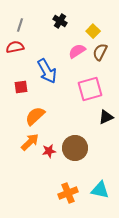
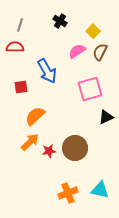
red semicircle: rotated 12 degrees clockwise
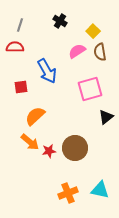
brown semicircle: rotated 36 degrees counterclockwise
black triangle: rotated 14 degrees counterclockwise
orange arrow: rotated 84 degrees clockwise
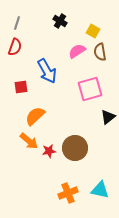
gray line: moved 3 px left, 2 px up
yellow square: rotated 16 degrees counterclockwise
red semicircle: rotated 108 degrees clockwise
black triangle: moved 2 px right
orange arrow: moved 1 px left, 1 px up
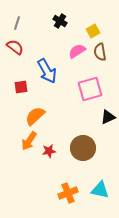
yellow square: rotated 32 degrees clockwise
red semicircle: rotated 72 degrees counterclockwise
black triangle: rotated 14 degrees clockwise
orange arrow: rotated 84 degrees clockwise
brown circle: moved 8 px right
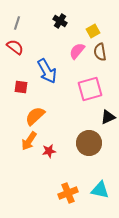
pink semicircle: rotated 18 degrees counterclockwise
red square: rotated 16 degrees clockwise
brown circle: moved 6 px right, 5 px up
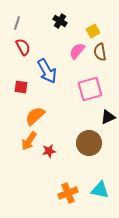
red semicircle: moved 8 px right; rotated 24 degrees clockwise
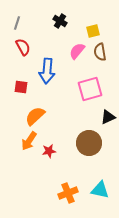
yellow square: rotated 16 degrees clockwise
blue arrow: rotated 35 degrees clockwise
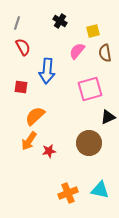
brown semicircle: moved 5 px right, 1 px down
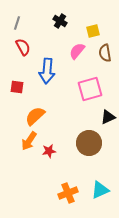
red square: moved 4 px left
cyan triangle: rotated 36 degrees counterclockwise
